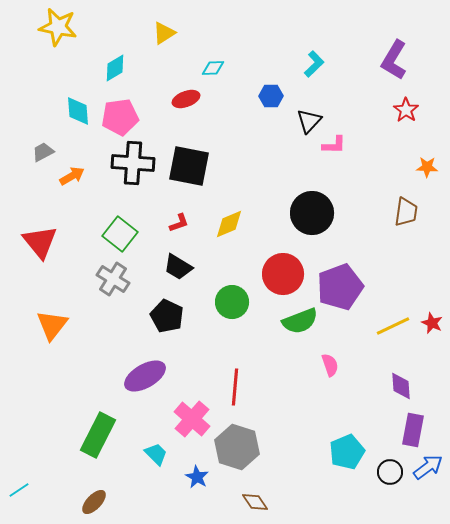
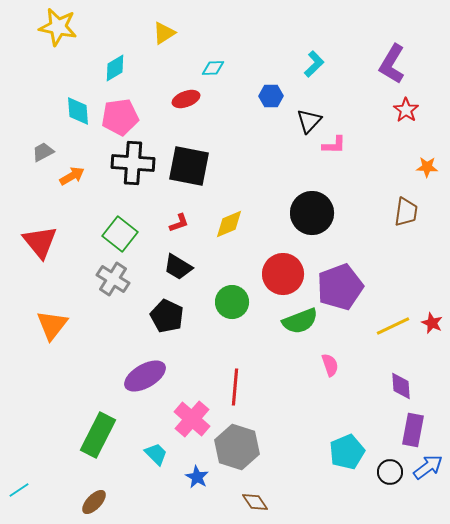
purple L-shape at (394, 60): moved 2 px left, 4 px down
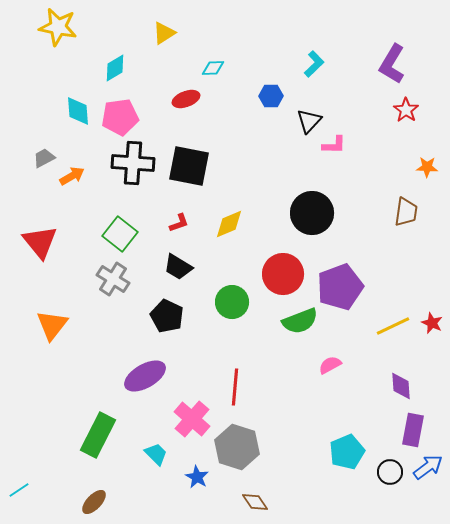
gray trapezoid at (43, 152): moved 1 px right, 6 px down
pink semicircle at (330, 365): rotated 100 degrees counterclockwise
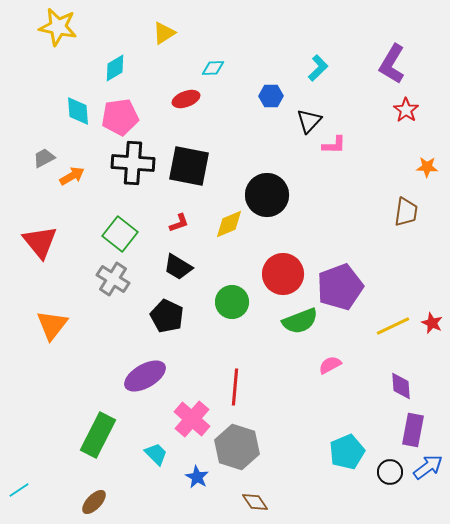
cyan L-shape at (314, 64): moved 4 px right, 4 px down
black circle at (312, 213): moved 45 px left, 18 px up
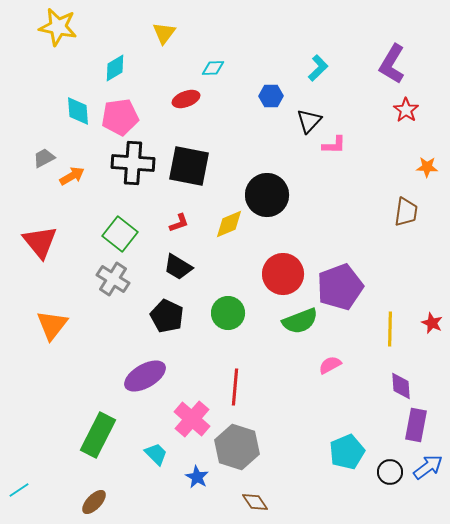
yellow triangle at (164, 33): rotated 20 degrees counterclockwise
green circle at (232, 302): moved 4 px left, 11 px down
yellow line at (393, 326): moved 3 px left, 3 px down; rotated 64 degrees counterclockwise
purple rectangle at (413, 430): moved 3 px right, 5 px up
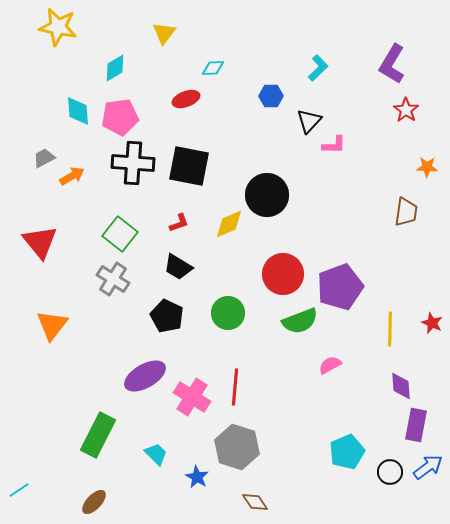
pink cross at (192, 419): moved 22 px up; rotated 9 degrees counterclockwise
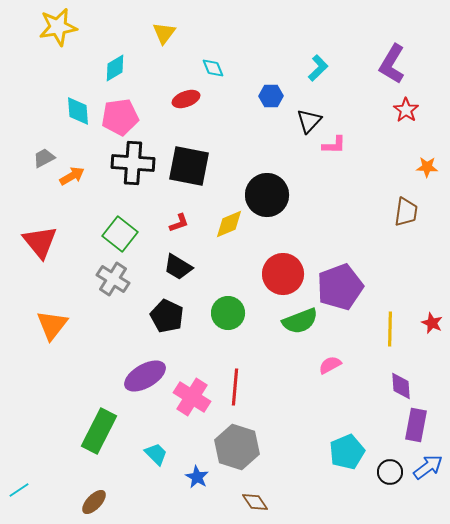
yellow star at (58, 27): rotated 21 degrees counterclockwise
cyan diamond at (213, 68): rotated 70 degrees clockwise
green rectangle at (98, 435): moved 1 px right, 4 px up
